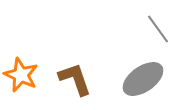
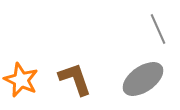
gray line: rotated 12 degrees clockwise
orange star: moved 5 px down
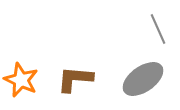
brown L-shape: rotated 66 degrees counterclockwise
